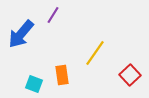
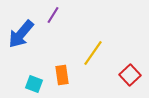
yellow line: moved 2 px left
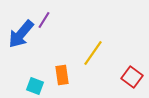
purple line: moved 9 px left, 5 px down
red square: moved 2 px right, 2 px down; rotated 10 degrees counterclockwise
cyan square: moved 1 px right, 2 px down
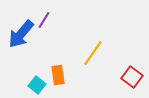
orange rectangle: moved 4 px left
cyan square: moved 2 px right, 1 px up; rotated 18 degrees clockwise
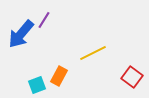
yellow line: rotated 28 degrees clockwise
orange rectangle: moved 1 px right, 1 px down; rotated 36 degrees clockwise
cyan square: rotated 30 degrees clockwise
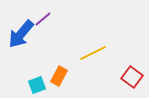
purple line: moved 1 px left, 1 px up; rotated 18 degrees clockwise
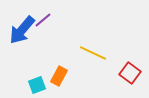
purple line: moved 1 px down
blue arrow: moved 1 px right, 4 px up
yellow line: rotated 52 degrees clockwise
red square: moved 2 px left, 4 px up
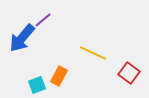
blue arrow: moved 8 px down
red square: moved 1 px left
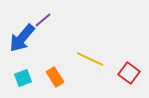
yellow line: moved 3 px left, 6 px down
orange rectangle: moved 4 px left, 1 px down; rotated 60 degrees counterclockwise
cyan square: moved 14 px left, 7 px up
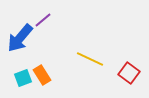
blue arrow: moved 2 px left
orange rectangle: moved 13 px left, 2 px up
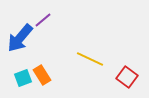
red square: moved 2 px left, 4 px down
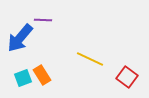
purple line: rotated 42 degrees clockwise
